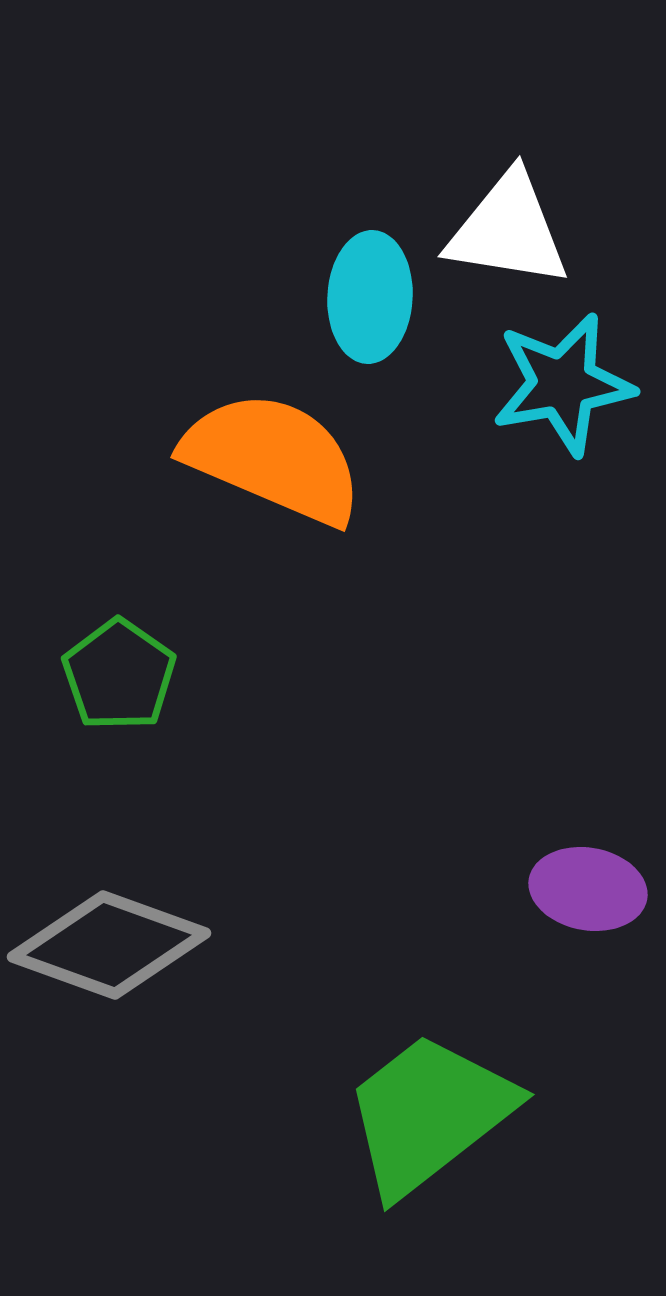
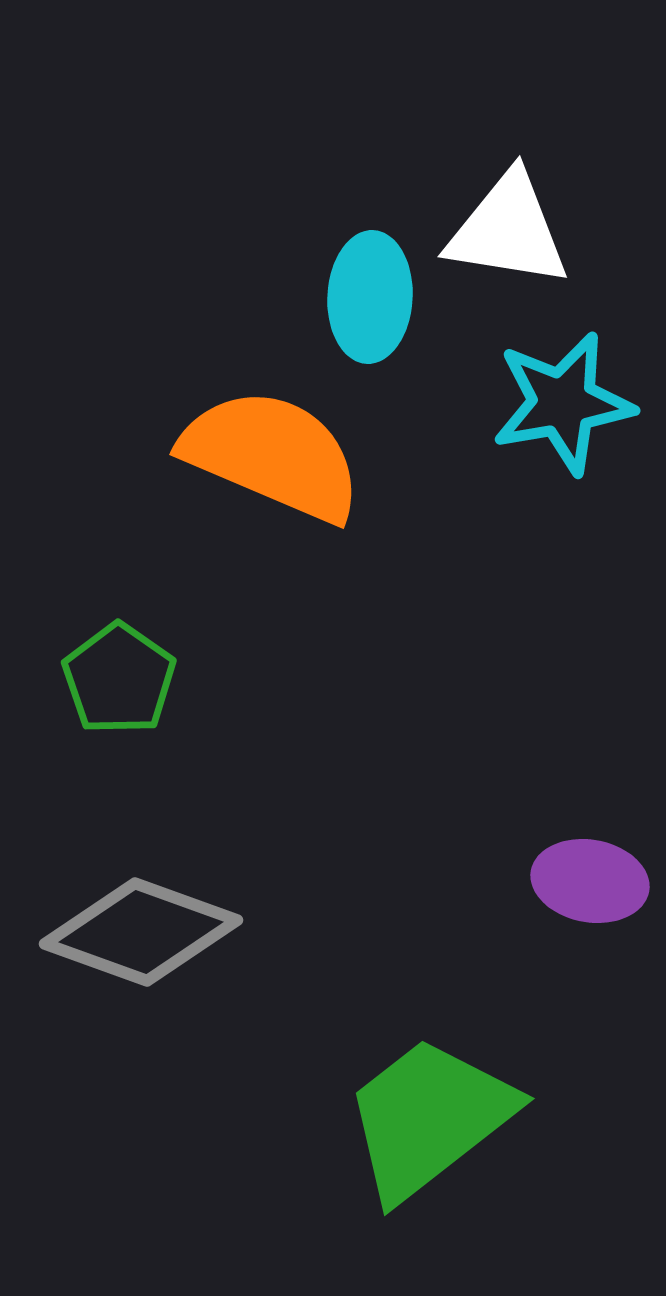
cyan star: moved 19 px down
orange semicircle: moved 1 px left, 3 px up
green pentagon: moved 4 px down
purple ellipse: moved 2 px right, 8 px up
gray diamond: moved 32 px right, 13 px up
green trapezoid: moved 4 px down
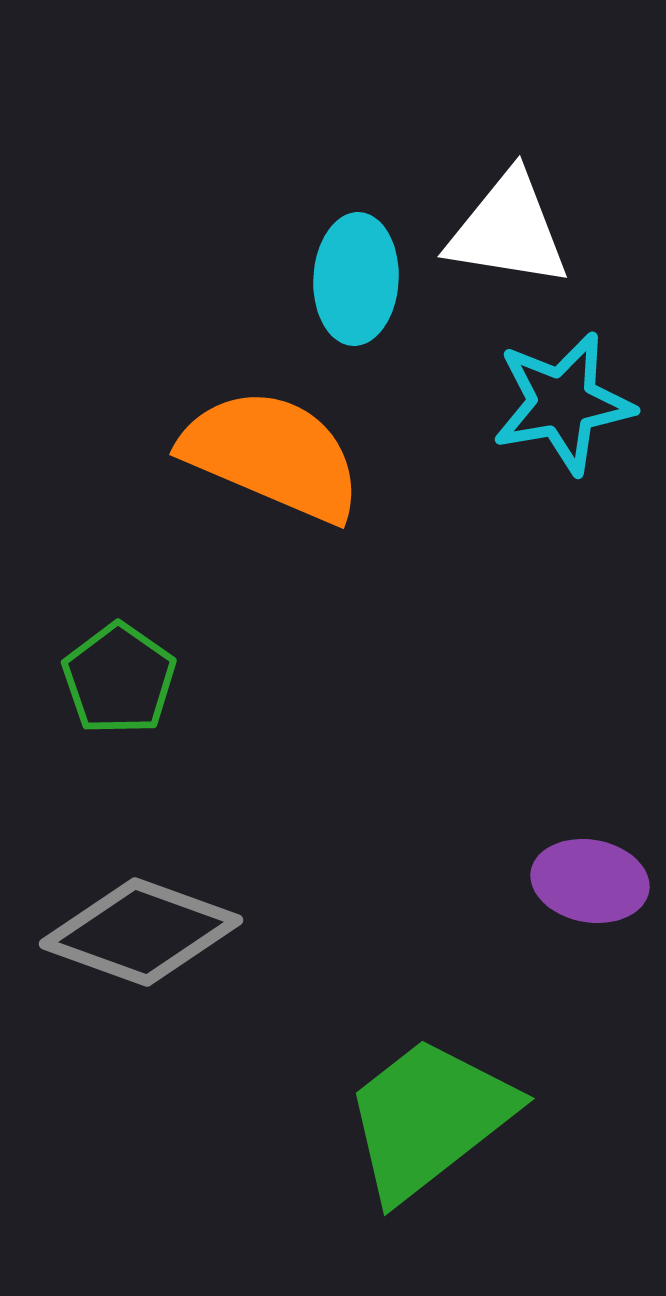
cyan ellipse: moved 14 px left, 18 px up
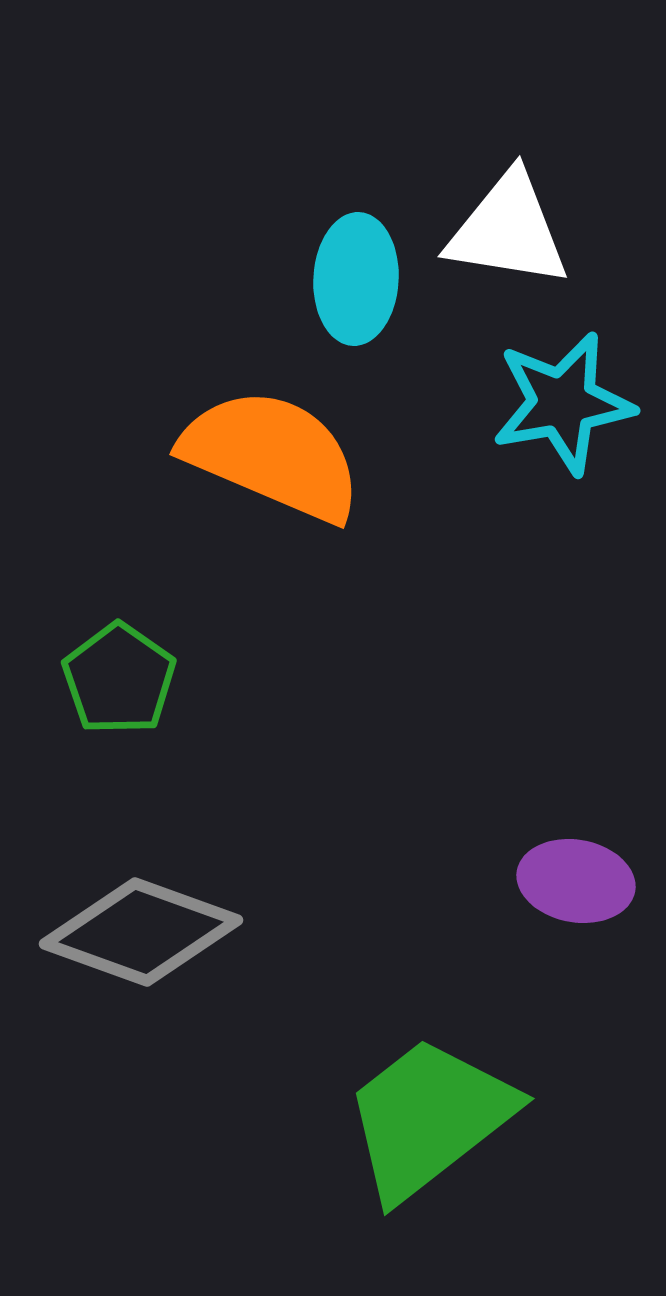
purple ellipse: moved 14 px left
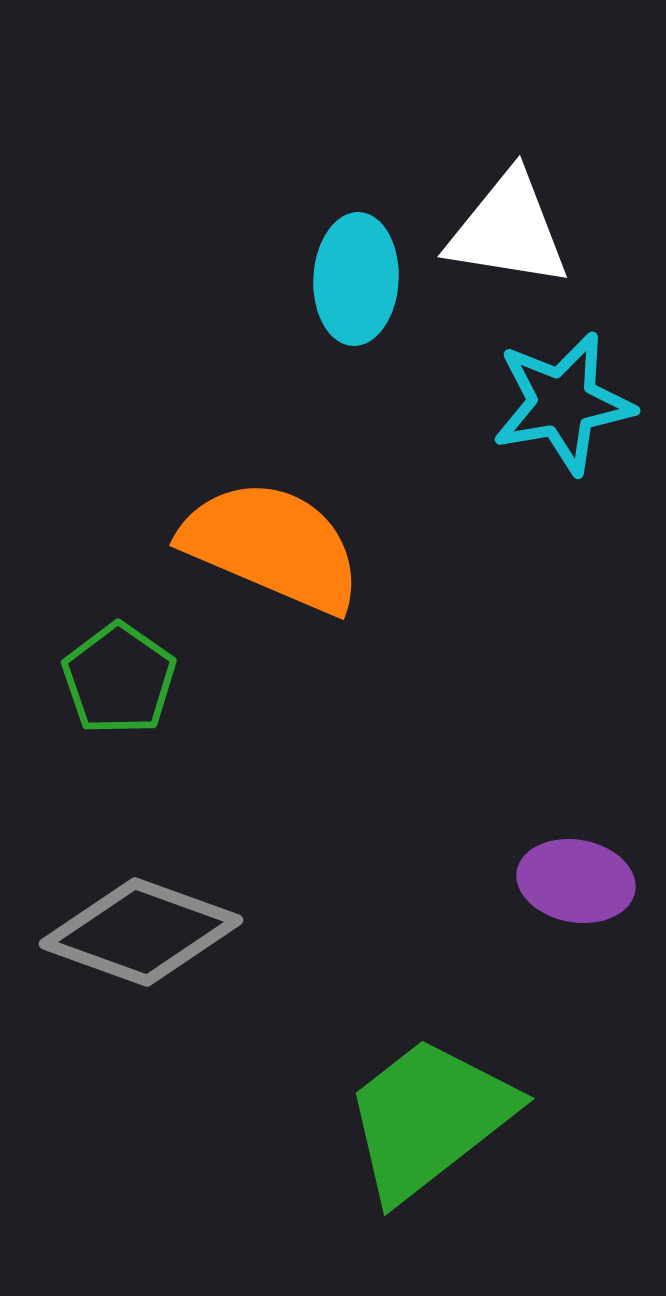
orange semicircle: moved 91 px down
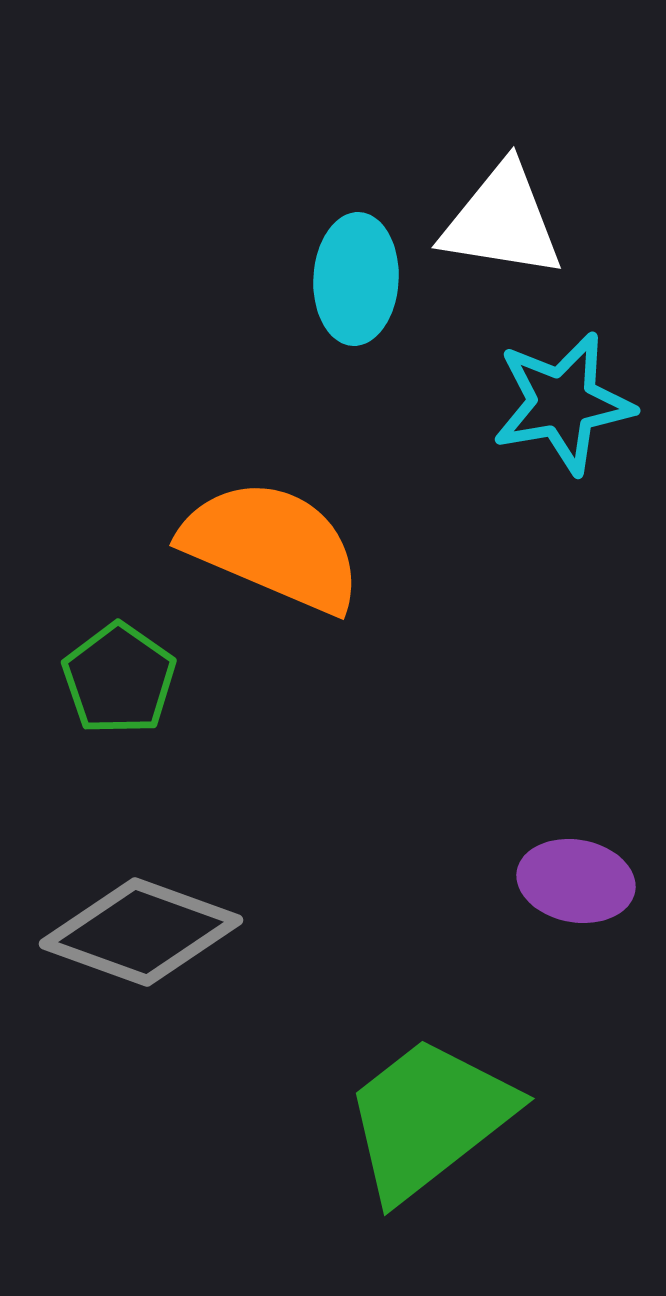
white triangle: moved 6 px left, 9 px up
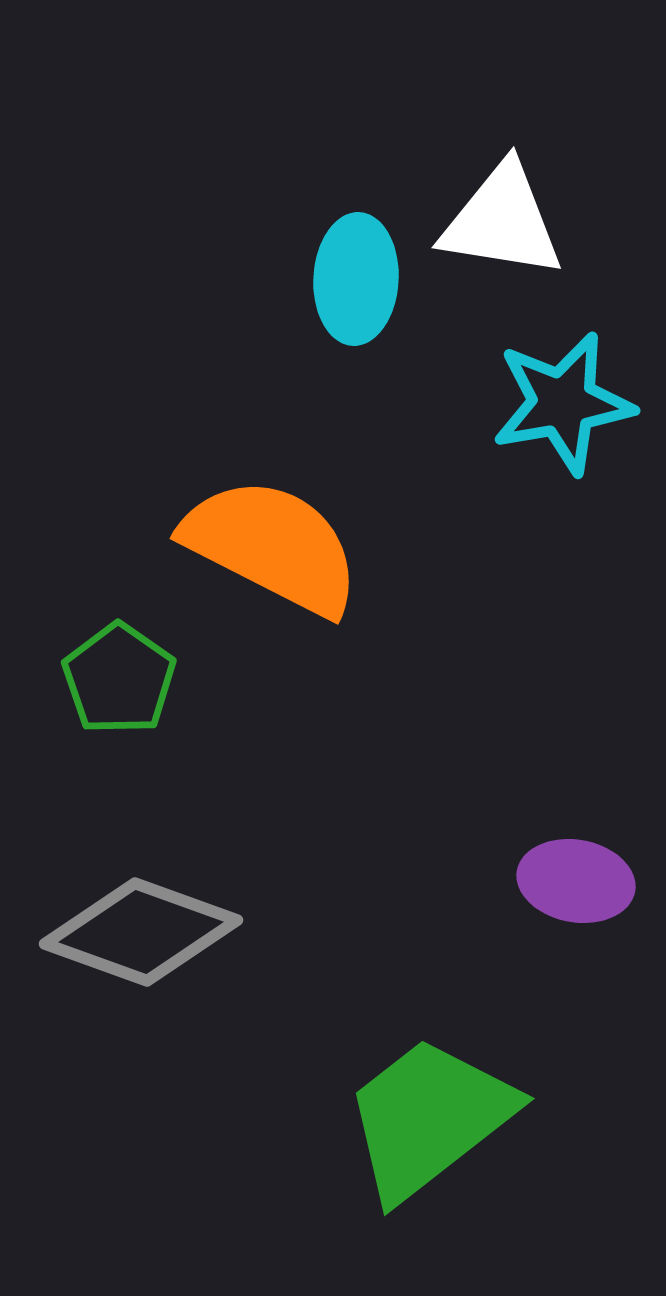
orange semicircle: rotated 4 degrees clockwise
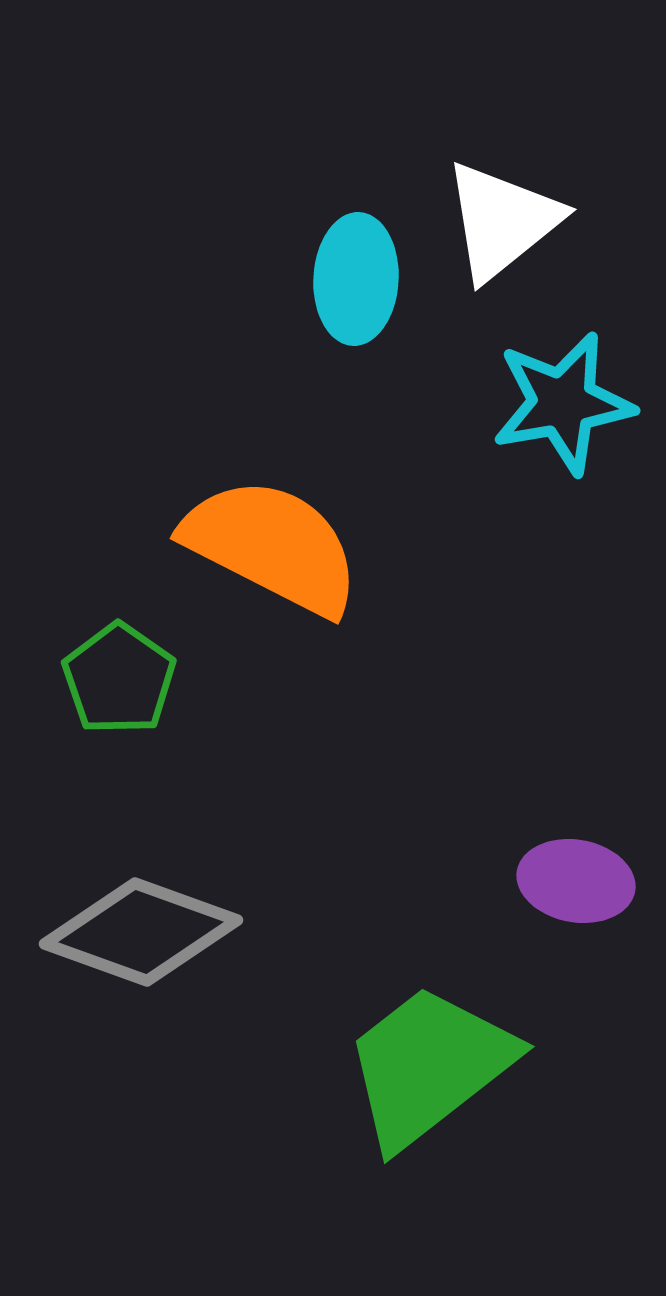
white triangle: rotated 48 degrees counterclockwise
green trapezoid: moved 52 px up
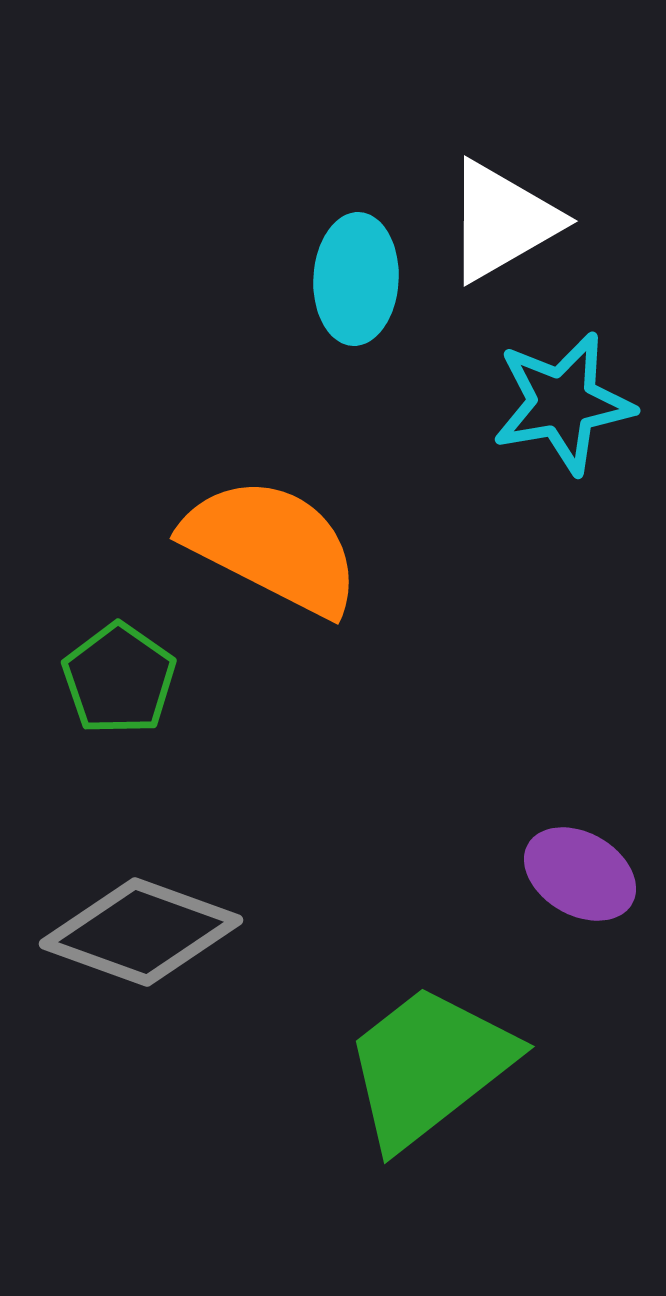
white triangle: rotated 9 degrees clockwise
purple ellipse: moved 4 px right, 7 px up; rotated 20 degrees clockwise
